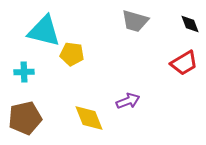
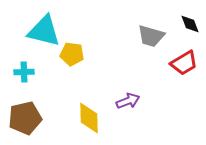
gray trapezoid: moved 16 px right, 15 px down
yellow diamond: rotated 20 degrees clockwise
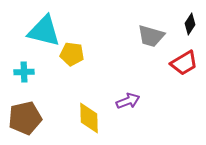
black diamond: rotated 55 degrees clockwise
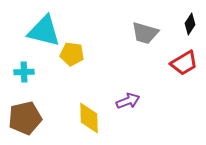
gray trapezoid: moved 6 px left, 3 px up
